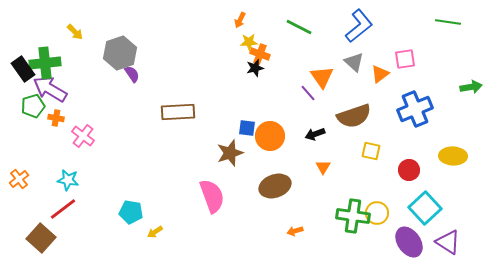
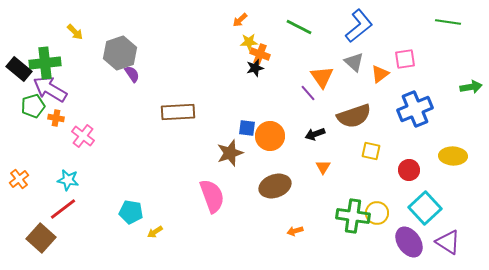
orange arrow at (240, 20): rotated 21 degrees clockwise
black rectangle at (23, 69): moved 4 px left; rotated 15 degrees counterclockwise
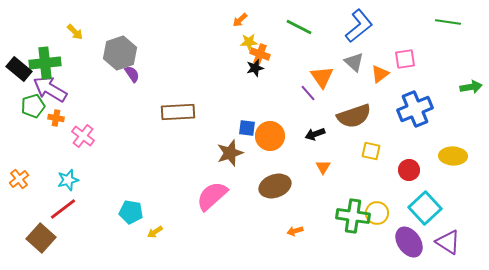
cyan star at (68, 180): rotated 25 degrees counterclockwise
pink semicircle at (212, 196): rotated 112 degrees counterclockwise
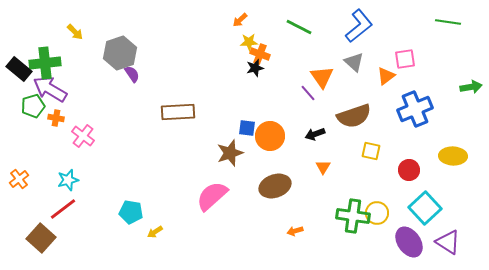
orange triangle at (380, 74): moved 6 px right, 2 px down
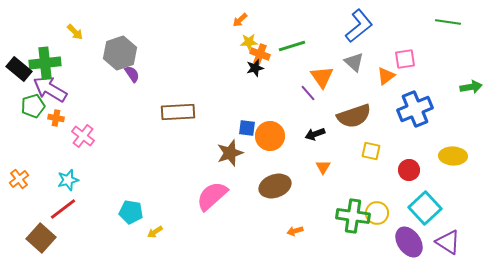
green line at (299, 27): moved 7 px left, 19 px down; rotated 44 degrees counterclockwise
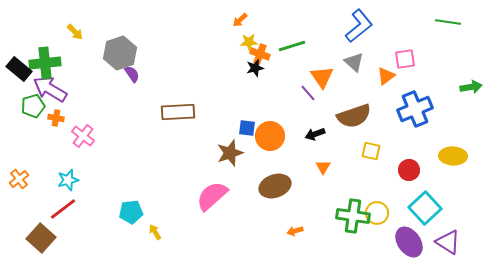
cyan pentagon at (131, 212): rotated 15 degrees counterclockwise
yellow arrow at (155, 232): rotated 91 degrees clockwise
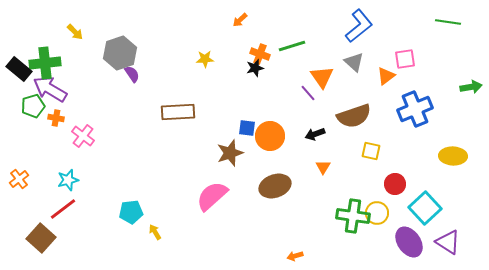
yellow star at (249, 42): moved 44 px left, 17 px down
red circle at (409, 170): moved 14 px left, 14 px down
orange arrow at (295, 231): moved 25 px down
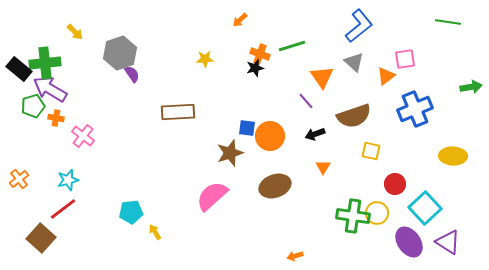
purple line at (308, 93): moved 2 px left, 8 px down
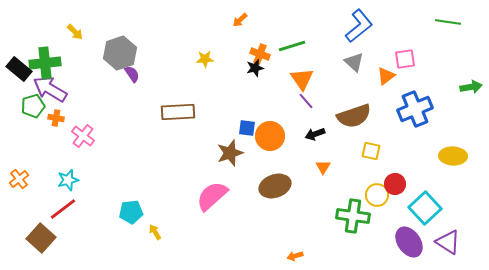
orange triangle at (322, 77): moved 20 px left, 2 px down
yellow circle at (377, 213): moved 18 px up
